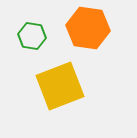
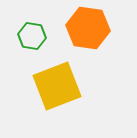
yellow square: moved 3 px left
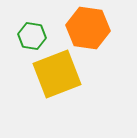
yellow square: moved 12 px up
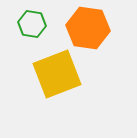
green hexagon: moved 12 px up
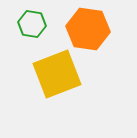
orange hexagon: moved 1 px down
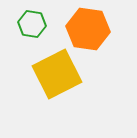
yellow square: rotated 6 degrees counterclockwise
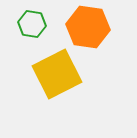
orange hexagon: moved 2 px up
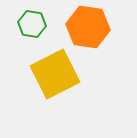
yellow square: moved 2 px left
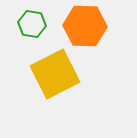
orange hexagon: moved 3 px left, 1 px up; rotated 6 degrees counterclockwise
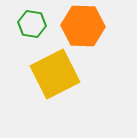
orange hexagon: moved 2 px left
